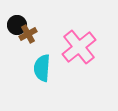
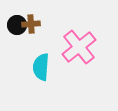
brown cross: moved 3 px right, 10 px up; rotated 24 degrees clockwise
cyan semicircle: moved 1 px left, 1 px up
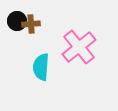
black circle: moved 4 px up
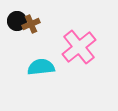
brown cross: rotated 18 degrees counterclockwise
cyan semicircle: rotated 80 degrees clockwise
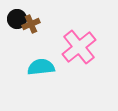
black circle: moved 2 px up
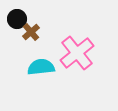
brown cross: moved 8 px down; rotated 18 degrees counterclockwise
pink cross: moved 2 px left, 6 px down
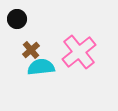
brown cross: moved 18 px down
pink cross: moved 2 px right, 1 px up
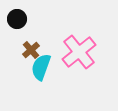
cyan semicircle: rotated 64 degrees counterclockwise
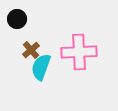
pink cross: rotated 36 degrees clockwise
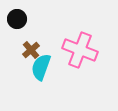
pink cross: moved 1 px right, 2 px up; rotated 24 degrees clockwise
